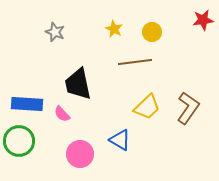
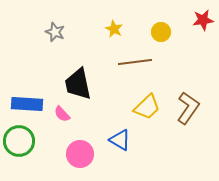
yellow circle: moved 9 px right
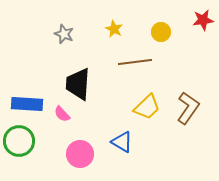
gray star: moved 9 px right, 2 px down
black trapezoid: rotated 16 degrees clockwise
blue triangle: moved 2 px right, 2 px down
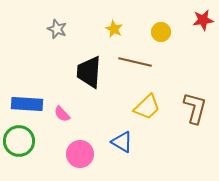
gray star: moved 7 px left, 5 px up
brown line: rotated 20 degrees clockwise
black trapezoid: moved 11 px right, 12 px up
brown L-shape: moved 7 px right; rotated 20 degrees counterclockwise
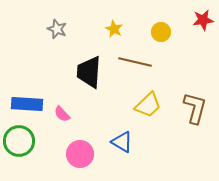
yellow trapezoid: moved 1 px right, 2 px up
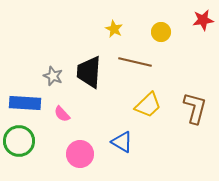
gray star: moved 4 px left, 47 px down
blue rectangle: moved 2 px left, 1 px up
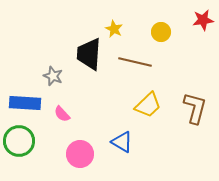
black trapezoid: moved 18 px up
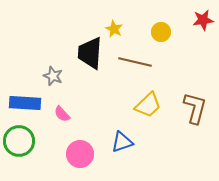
black trapezoid: moved 1 px right, 1 px up
blue triangle: rotated 50 degrees counterclockwise
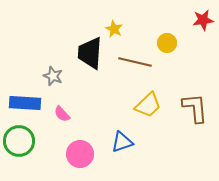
yellow circle: moved 6 px right, 11 px down
brown L-shape: rotated 20 degrees counterclockwise
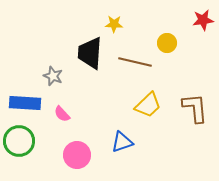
yellow star: moved 5 px up; rotated 24 degrees counterclockwise
pink circle: moved 3 px left, 1 px down
